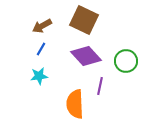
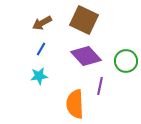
brown arrow: moved 3 px up
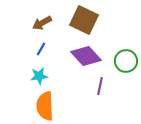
orange semicircle: moved 30 px left, 2 px down
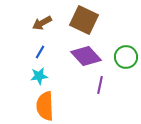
blue line: moved 1 px left, 3 px down
green circle: moved 4 px up
purple line: moved 1 px up
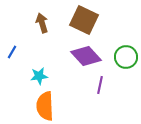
brown arrow: rotated 102 degrees clockwise
blue line: moved 28 px left
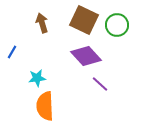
green circle: moved 9 px left, 32 px up
cyan star: moved 2 px left, 2 px down
purple line: moved 1 px up; rotated 60 degrees counterclockwise
